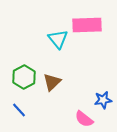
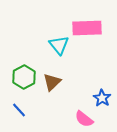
pink rectangle: moved 3 px down
cyan triangle: moved 1 px right, 6 px down
blue star: moved 1 px left, 2 px up; rotated 30 degrees counterclockwise
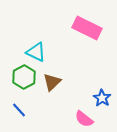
pink rectangle: rotated 28 degrees clockwise
cyan triangle: moved 23 px left, 7 px down; rotated 25 degrees counterclockwise
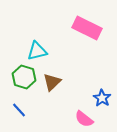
cyan triangle: moved 1 px right, 1 px up; rotated 40 degrees counterclockwise
green hexagon: rotated 15 degrees counterclockwise
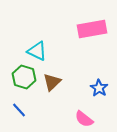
pink rectangle: moved 5 px right, 1 px down; rotated 36 degrees counterclockwise
cyan triangle: rotated 40 degrees clockwise
blue star: moved 3 px left, 10 px up
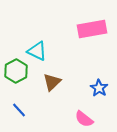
green hexagon: moved 8 px left, 6 px up; rotated 15 degrees clockwise
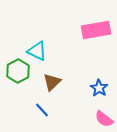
pink rectangle: moved 4 px right, 1 px down
green hexagon: moved 2 px right
blue line: moved 23 px right
pink semicircle: moved 20 px right
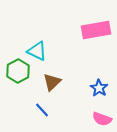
pink semicircle: moved 2 px left; rotated 18 degrees counterclockwise
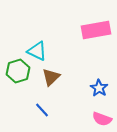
green hexagon: rotated 10 degrees clockwise
brown triangle: moved 1 px left, 5 px up
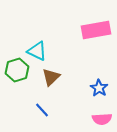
green hexagon: moved 1 px left, 1 px up
pink semicircle: rotated 24 degrees counterclockwise
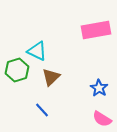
pink semicircle: rotated 36 degrees clockwise
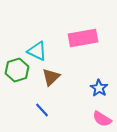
pink rectangle: moved 13 px left, 8 px down
